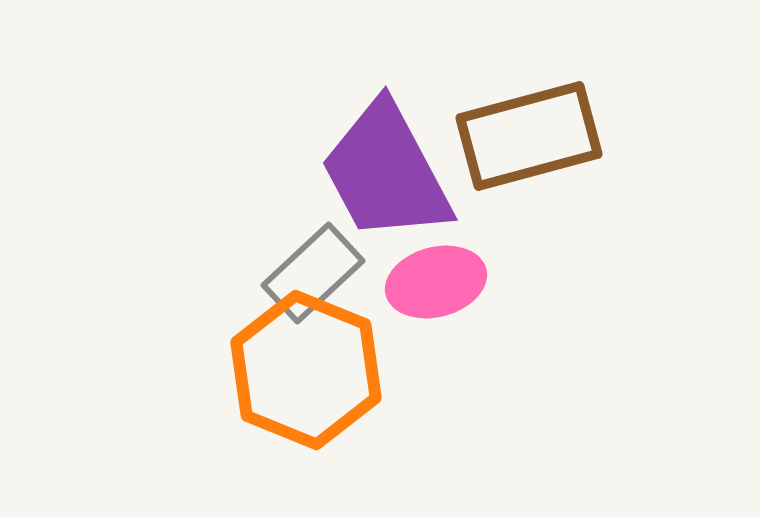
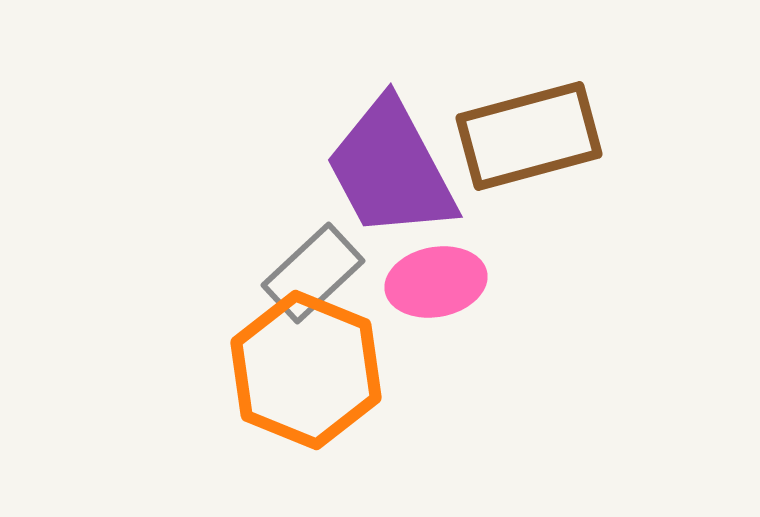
purple trapezoid: moved 5 px right, 3 px up
pink ellipse: rotated 4 degrees clockwise
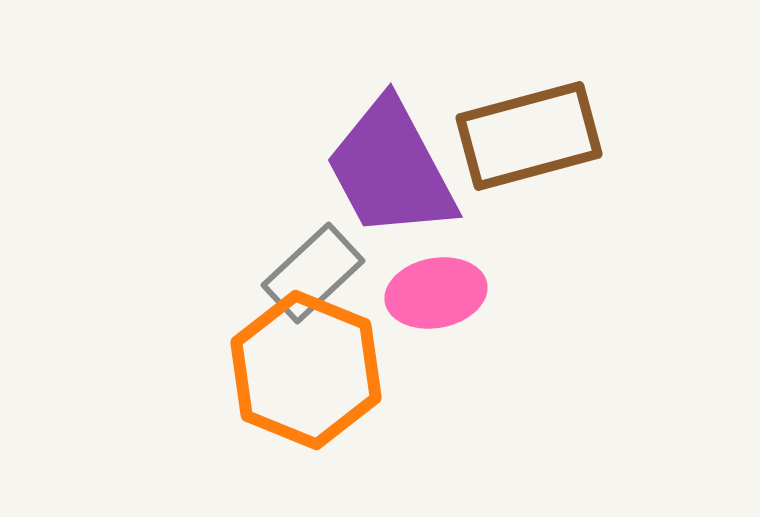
pink ellipse: moved 11 px down
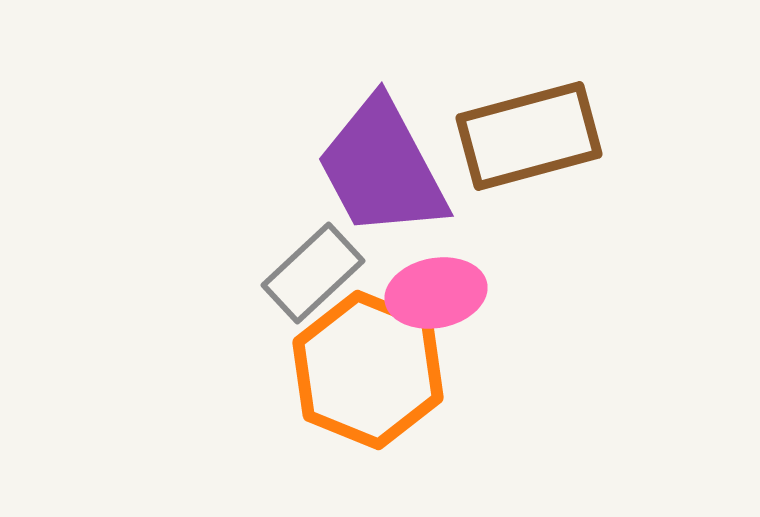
purple trapezoid: moved 9 px left, 1 px up
orange hexagon: moved 62 px right
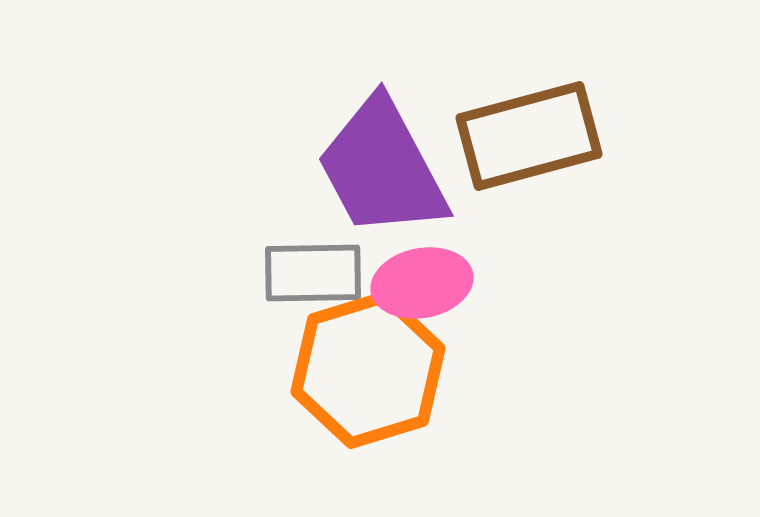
gray rectangle: rotated 42 degrees clockwise
pink ellipse: moved 14 px left, 10 px up
orange hexagon: rotated 21 degrees clockwise
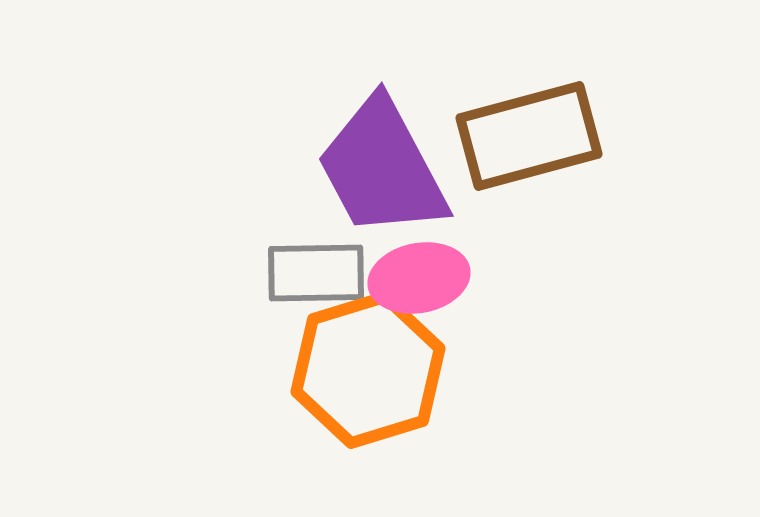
gray rectangle: moved 3 px right
pink ellipse: moved 3 px left, 5 px up
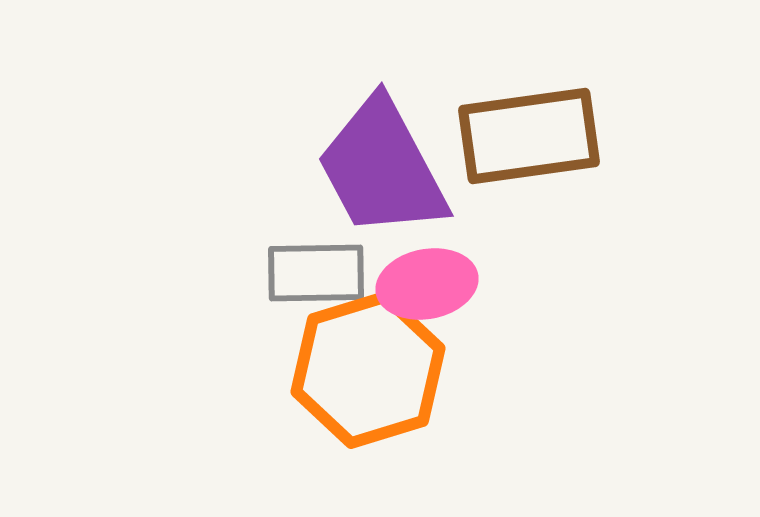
brown rectangle: rotated 7 degrees clockwise
pink ellipse: moved 8 px right, 6 px down
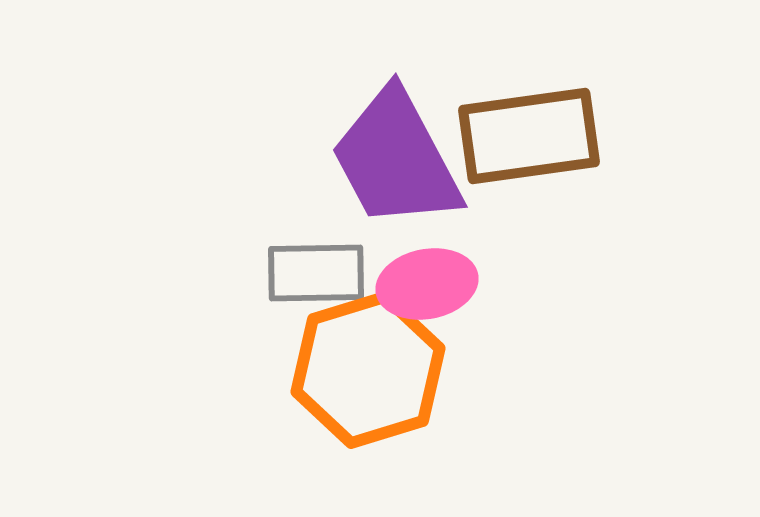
purple trapezoid: moved 14 px right, 9 px up
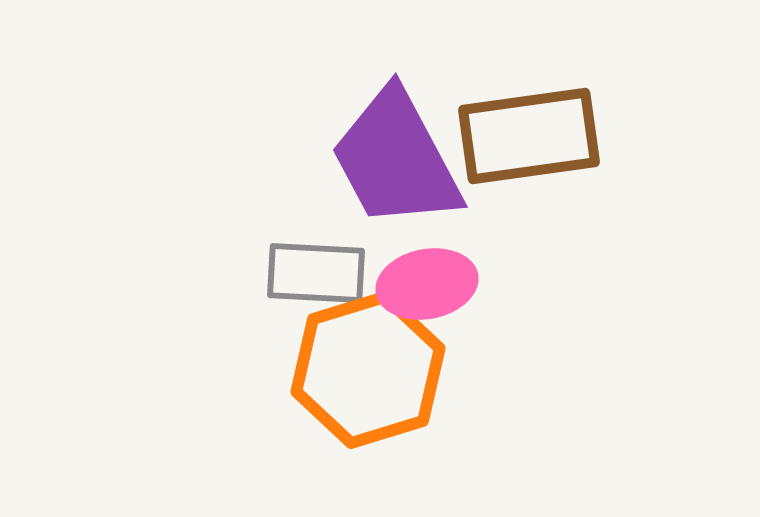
gray rectangle: rotated 4 degrees clockwise
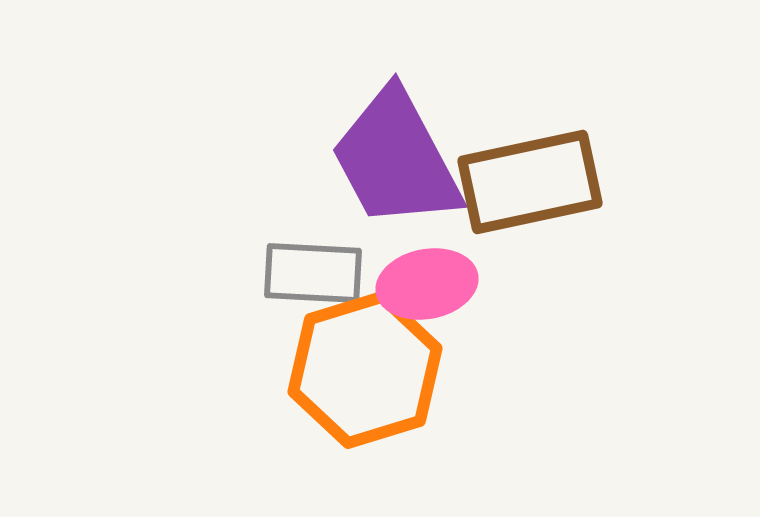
brown rectangle: moved 1 px right, 46 px down; rotated 4 degrees counterclockwise
gray rectangle: moved 3 px left
orange hexagon: moved 3 px left
